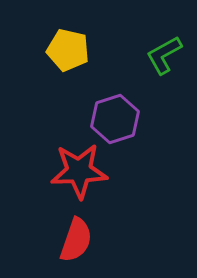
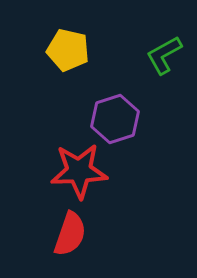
red semicircle: moved 6 px left, 6 px up
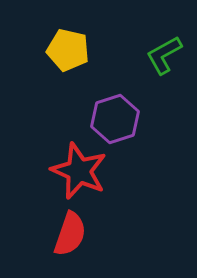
red star: rotated 26 degrees clockwise
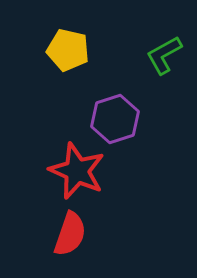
red star: moved 2 px left
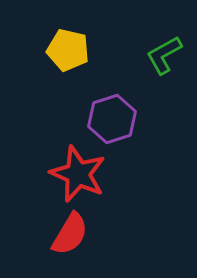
purple hexagon: moved 3 px left
red star: moved 1 px right, 3 px down
red semicircle: rotated 12 degrees clockwise
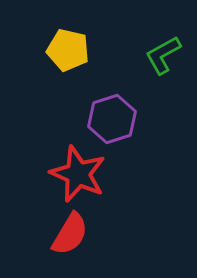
green L-shape: moved 1 px left
